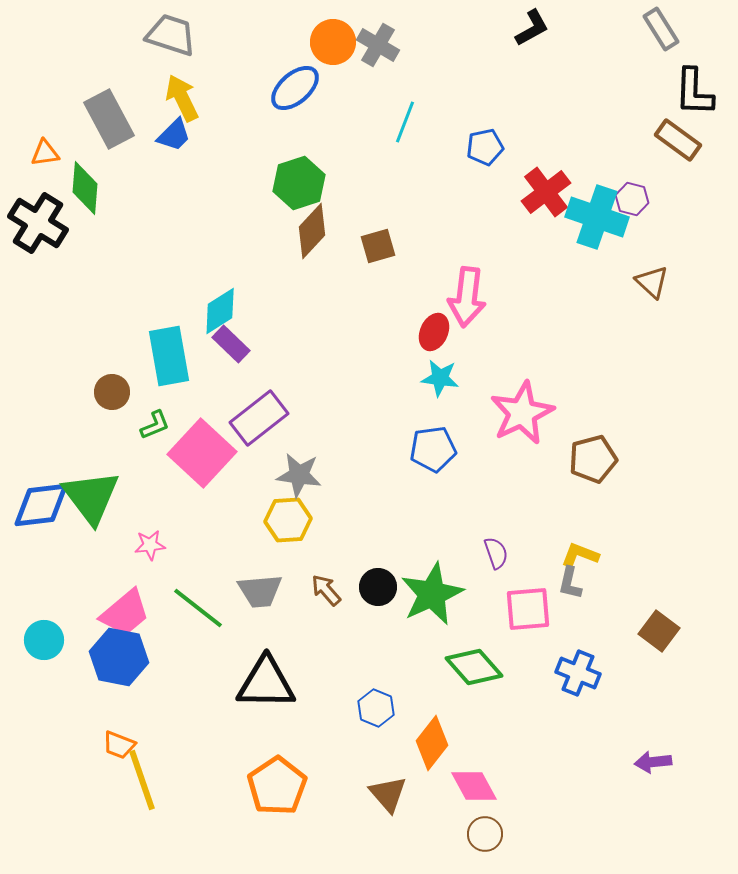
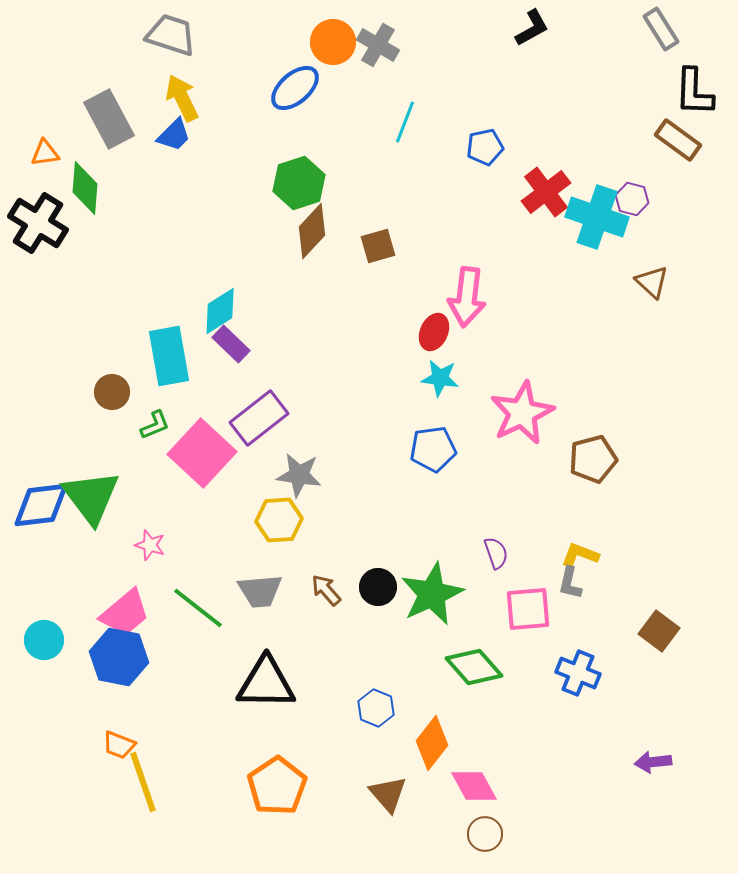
yellow hexagon at (288, 520): moved 9 px left
pink star at (150, 545): rotated 24 degrees clockwise
yellow line at (142, 780): moved 1 px right, 2 px down
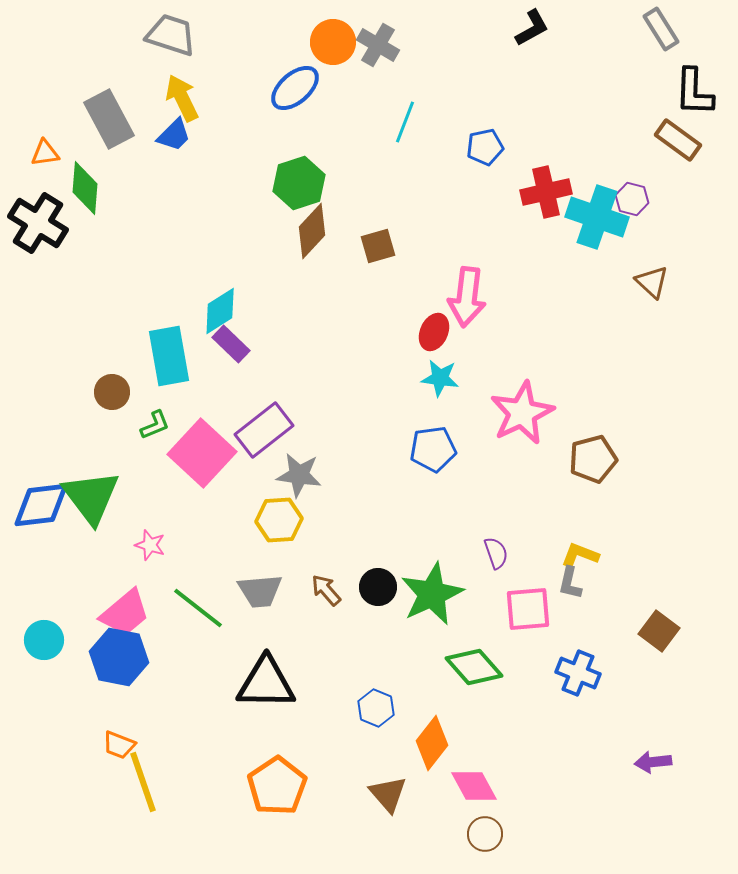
red cross at (546, 192): rotated 24 degrees clockwise
purple rectangle at (259, 418): moved 5 px right, 12 px down
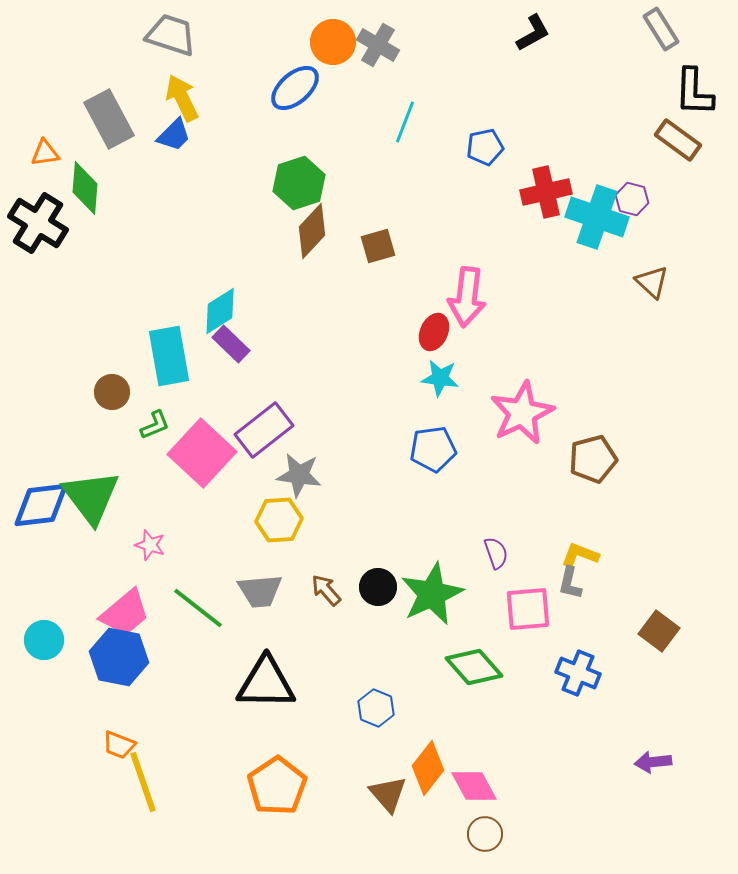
black L-shape at (532, 28): moved 1 px right, 5 px down
orange diamond at (432, 743): moved 4 px left, 25 px down
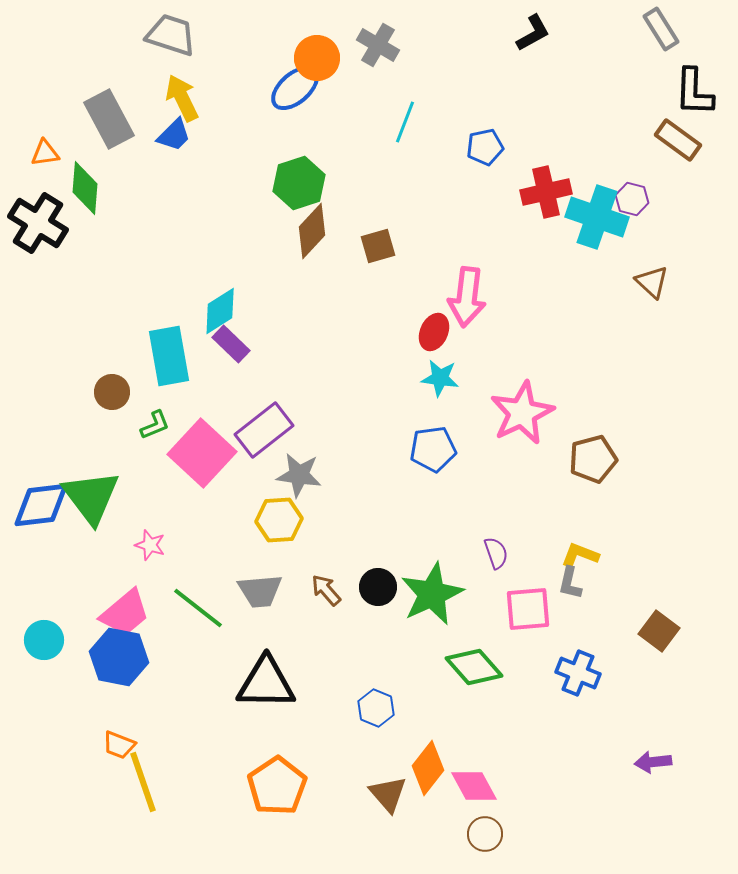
orange circle at (333, 42): moved 16 px left, 16 px down
